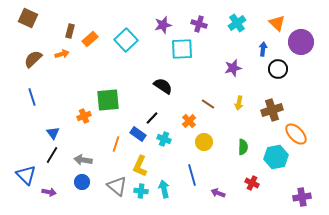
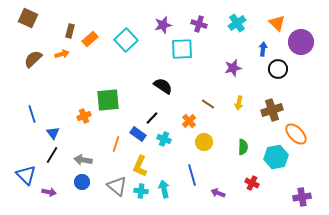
blue line at (32, 97): moved 17 px down
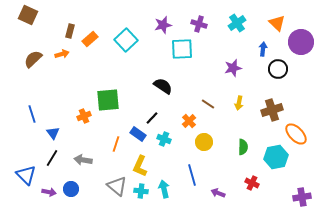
brown square at (28, 18): moved 3 px up
black line at (52, 155): moved 3 px down
blue circle at (82, 182): moved 11 px left, 7 px down
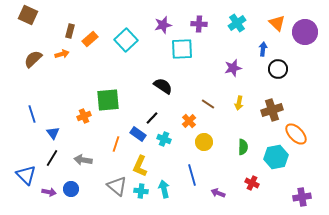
purple cross at (199, 24): rotated 14 degrees counterclockwise
purple circle at (301, 42): moved 4 px right, 10 px up
